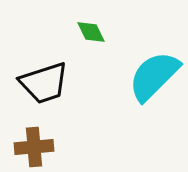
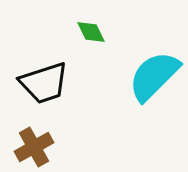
brown cross: rotated 24 degrees counterclockwise
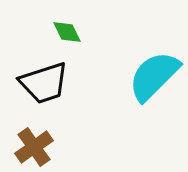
green diamond: moved 24 px left
brown cross: rotated 6 degrees counterclockwise
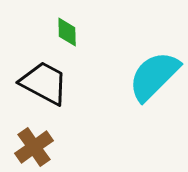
green diamond: rotated 24 degrees clockwise
black trapezoid: rotated 134 degrees counterclockwise
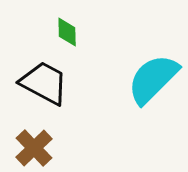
cyan semicircle: moved 1 px left, 3 px down
brown cross: moved 1 px down; rotated 9 degrees counterclockwise
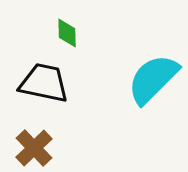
green diamond: moved 1 px down
black trapezoid: rotated 16 degrees counterclockwise
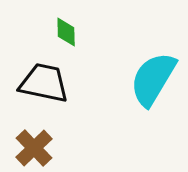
green diamond: moved 1 px left, 1 px up
cyan semicircle: rotated 14 degrees counterclockwise
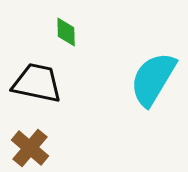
black trapezoid: moved 7 px left
brown cross: moved 4 px left; rotated 6 degrees counterclockwise
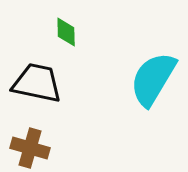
brown cross: rotated 24 degrees counterclockwise
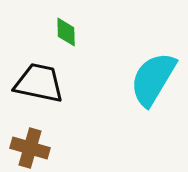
black trapezoid: moved 2 px right
